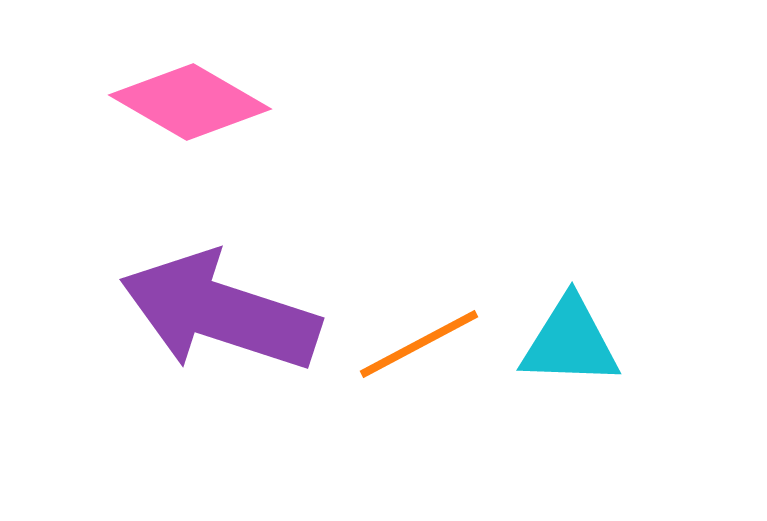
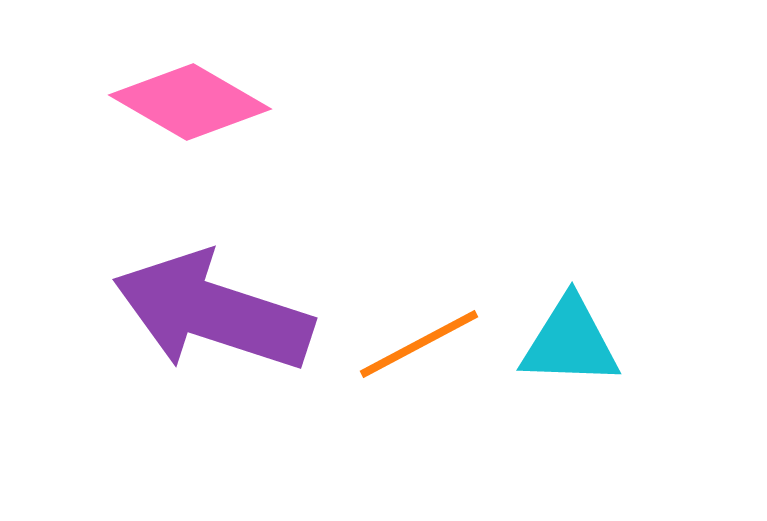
purple arrow: moved 7 px left
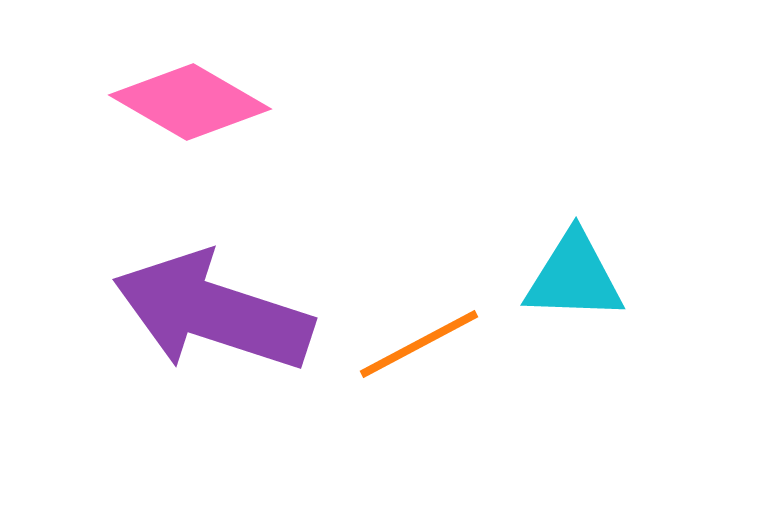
cyan triangle: moved 4 px right, 65 px up
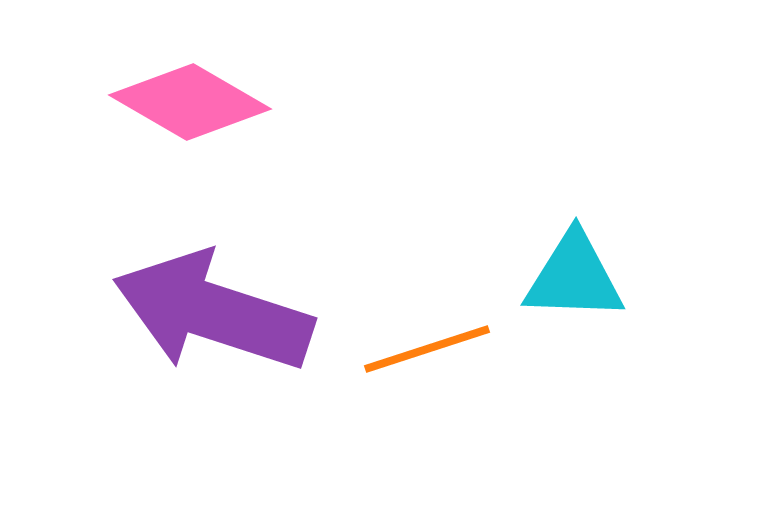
orange line: moved 8 px right, 5 px down; rotated 10 degrees clockwise
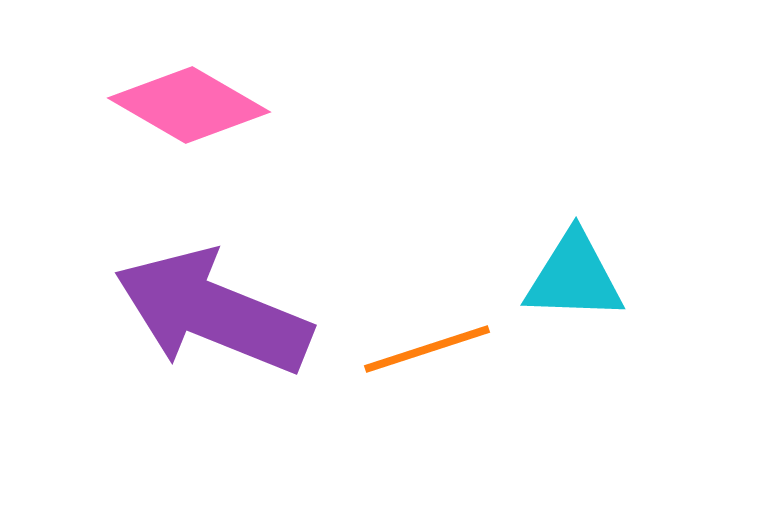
pink diamond: moved 1 px left, 3 px down
purple arrow: rotated 4 degrees clockwise
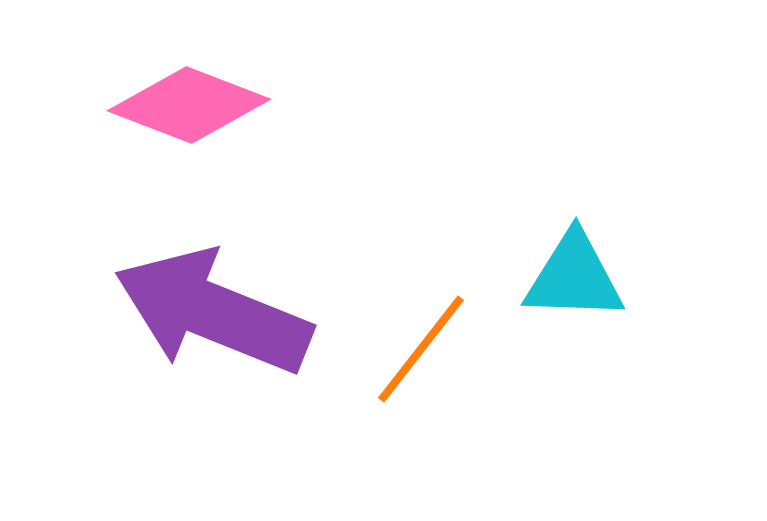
pink diamond: rotated 9 degrees counterclockwise
orange line: moved 6 px left; rotated 34 degrees counterclockwise
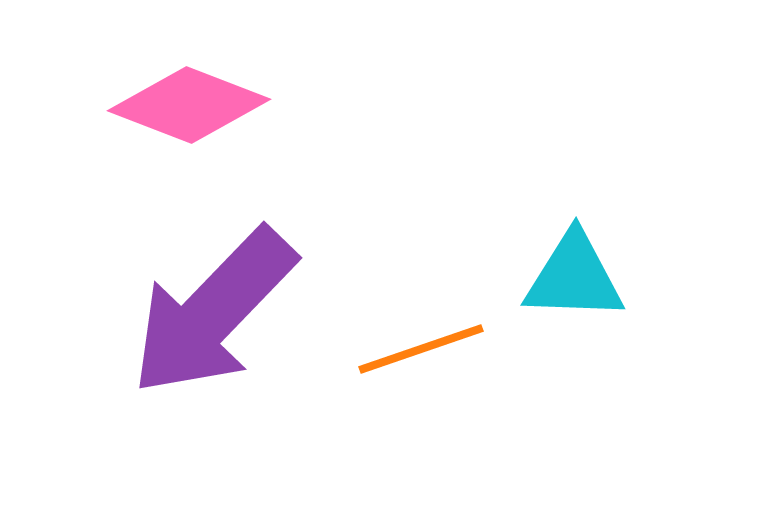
purple arrow: rotated 68 degrees counterclockwise
orange line: rotated 33 degrees clockwise
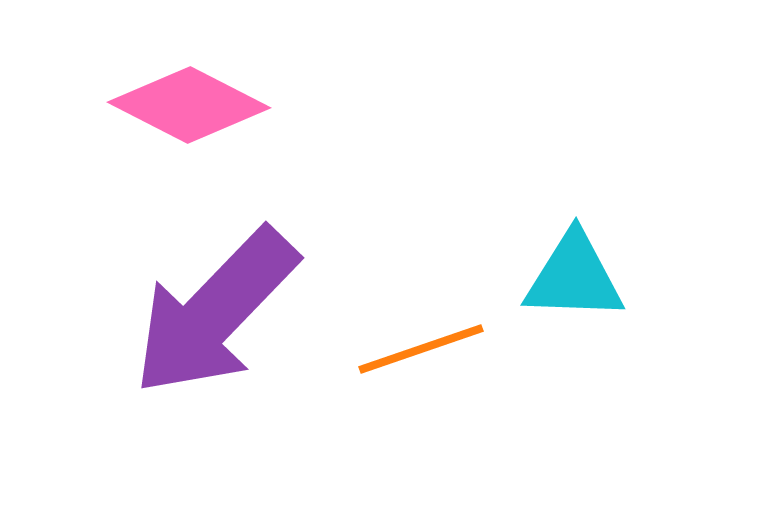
pink diamond: rotated 6 degrees clockwise
purple arrow: moved 2 px right
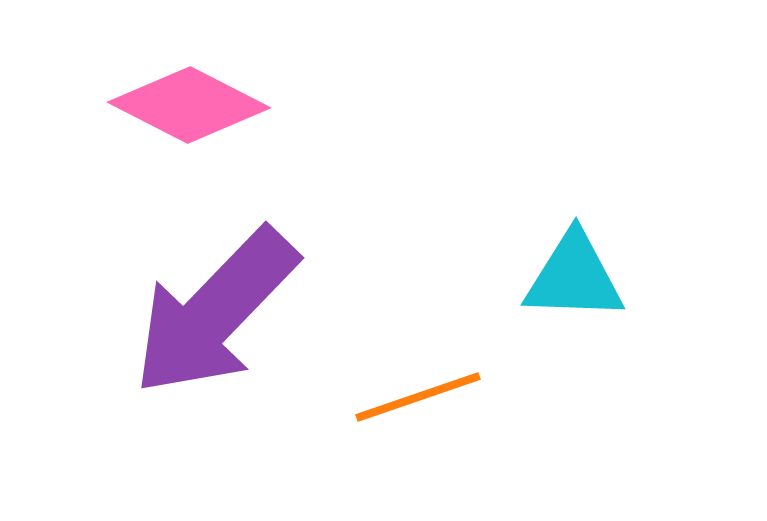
orange line: moved 3 px left, 48 px down
